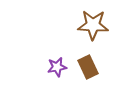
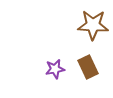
purple star: moved 2 px left, 2 px down
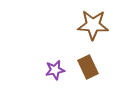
purple star: moved 1 px down
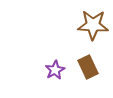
purple star: rotated 18 degrees counterclockwise
